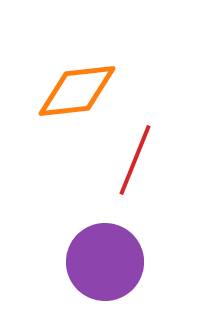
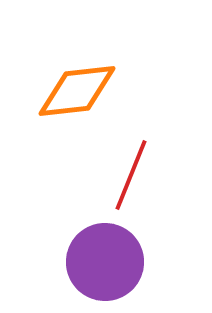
red line: moved 4 px left, 15 px down
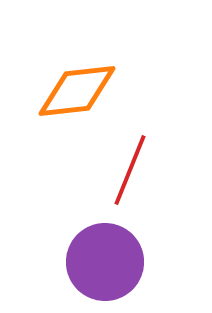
red line: moved 1 px left, 5 px up
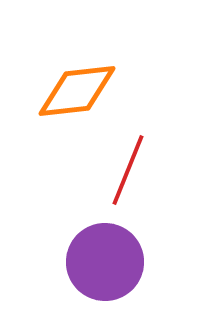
red line: moved 2 px left
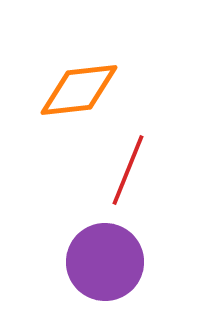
orange diamond: moved 2 px right, 1 px up
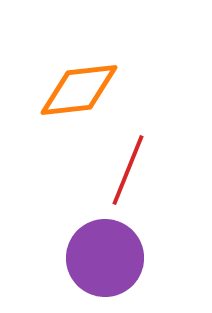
purple circle: moved 4 px up
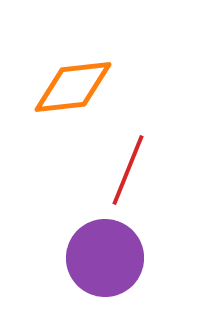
orange diamond: moved 6 px left, 3 px up
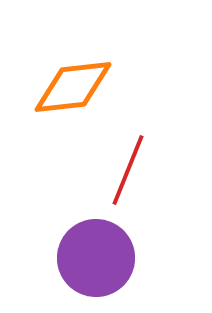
purple circle: moved 9 px left
